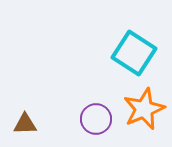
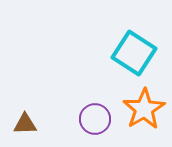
orange star: rotated 9 degrees counterclockwise
purple circle: moved 1 px left
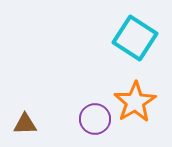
cyan square: moved 1 px right, 15 px up
orange star: moved 9 px left, 7 px up
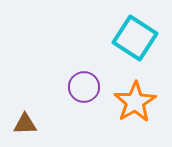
purple circle: moved 11 px left, 32 px up
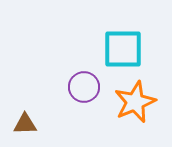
cyan square: moved 12 px left, 11 px down; rotated 33 degrees counterclockwise
orange star: rotated 9 degrees clockwise
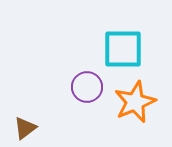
purple circle: moved 3 px right
brown triangle: moved 4 px down; rotated 35 degrees counterclockwise
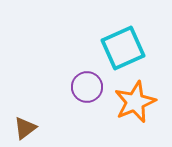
cyan square: moved 1 px up; rotated 24 degrees counterclockwise
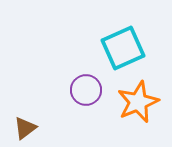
purple circle: moved 1 px left, 3 px down
orange star: moved 3 px right
